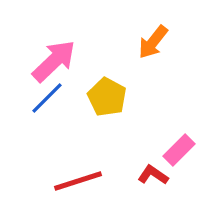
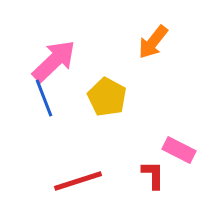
blue line: moved 3 px left; rotated 66 degrees counterclockwise
pink rectangle: rotated 72 degrees clockwise
red L-shape: rotated 56 degrees clockwise
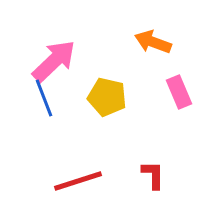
orange arrow: rotated 72 degrees clockwise
yellow pentagon: rotated 15 degrees counterclockwise
pink rectangle: moved 58 px up; rotated 40 degrees clockwise
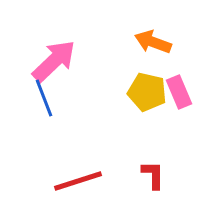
yellow pentagon: moved 40 px right, 5 px up
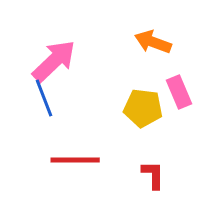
yellow pentagon: moved 4 px left, 16 px down; rotated 6 degrees counterclockwise
red line: moved 3 px left, 21 px up; rotated 18 degrees clockwise
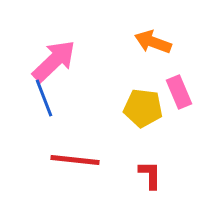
red line: rotated 6 degrees clockwise
red L-shape: moved 3 px left
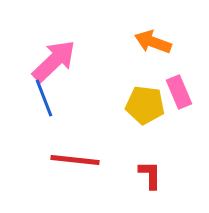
yellow pentagon: moved 2 px right, 3 px up
